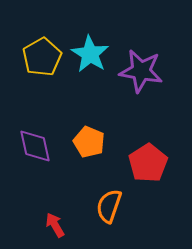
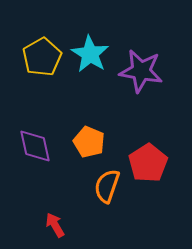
orange semicircle: moved 2 px left, 20 px up
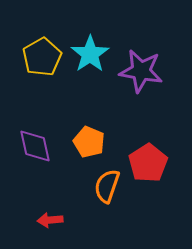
cyan star: rotated 6 degrees clockwise
red arrow: moved 5 px left, 5 px up; rotated 65 degrees counterclockwise
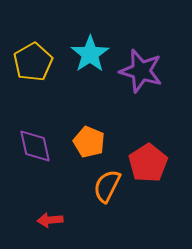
yellow pentagon: moved 9 px left, 5 px down
purple star: rotated 6 degrees clockwise
orange semicircle: rotated 8 degrees clockwise
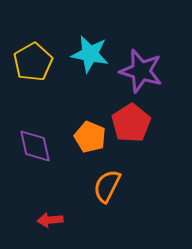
cyan star: rotated 27 degrees counterclockwise
orange pentagon: moved 1 px right, 5 px up
red pentagon: moved 17 px left, 40 px up
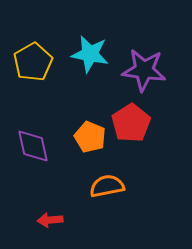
purple star: moved 3 px right, 1 px up; rotated 9 degrees counterclockwise
purple diamond: moved 2 px left
orange semicircle: rotated 52 degrees clockwise
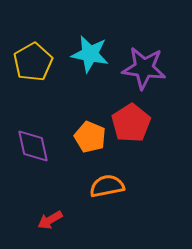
purple star: moved 2 px up
red arrow: rotated 25 degrees counterclockwise
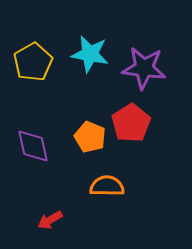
orange semicircle: rotated 12 degrees clockwise
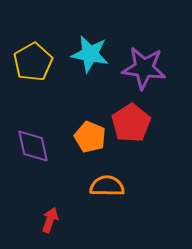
red arrow: rotated 140 degrees clockwise
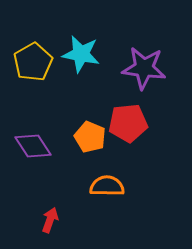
cyan star: moved 9 px left
red pentagon: moved 3 px left; rotated 27 degrees clockwise
purple diamond: rotated 21 degrees counterclockwise
